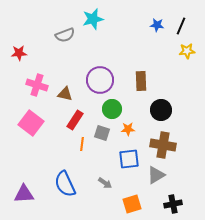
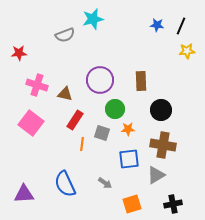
green circle: moved 3 px right
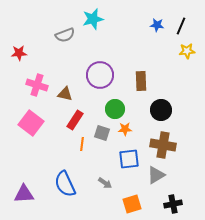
purple circle: moved 5 px up
orange star: moved 3 px left
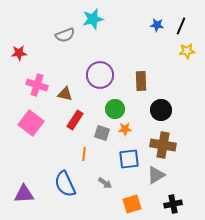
orange line: moved 2 px right, 10 px down
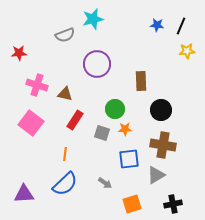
purple circle: moved 3 px left, 11 px up
orange line: moved 19 px left
blue semicircle: rotated 108 degrees counterclockwise
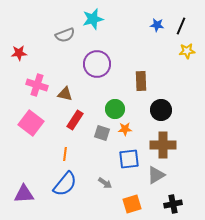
brown cross: rotated 10 degrees counterclockwise
blue semicircle: rotated 8 degrees counterclockwise
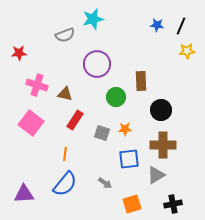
green circle: moved 1 px right, 12 px up
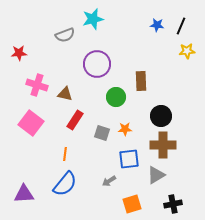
black circle: moved 6 px down
gray arrow: moved 4 px right, 2 px up; rotated 112 degrees clockwise
